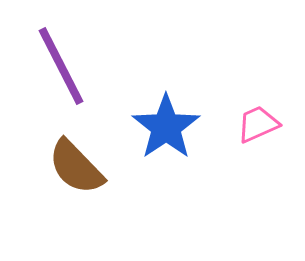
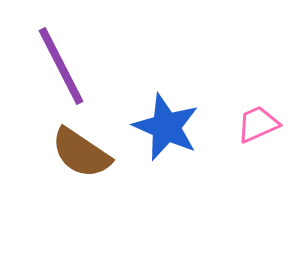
blue star: rotated 14 degrees counterclockwise
brown semicircle: moved 5 px right, 14 px up; rotated 12 degrees counterclockwise
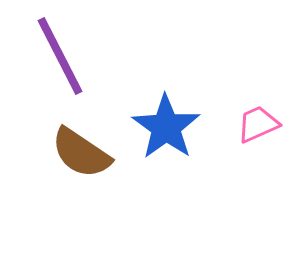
purple line: moved 1 px left, 10 px up
blue star: rotated 12 degrees clockwise
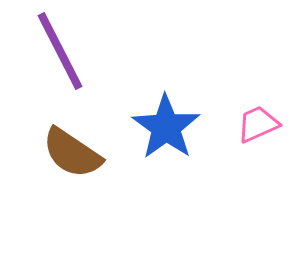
purple line: moved 5 px up
brown semicircle: moved 9 px left
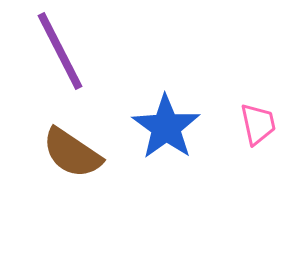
pink trapezoid: rotated 102 degrees clockwise
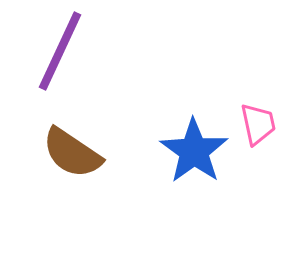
purple line: rotated 52 degrees clockwise
blue star: moved 28 px right, 24 px down
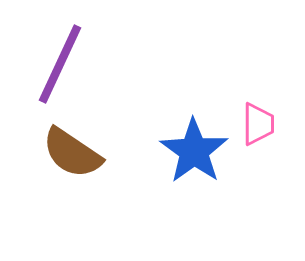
purple line: moved 13 px down
pink trapezoid: rotated 12 degrees clockwise
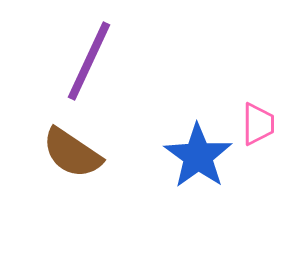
purple line: moved 29 px right, 3 px up
blue star: moved 4 px right, 5 px down
